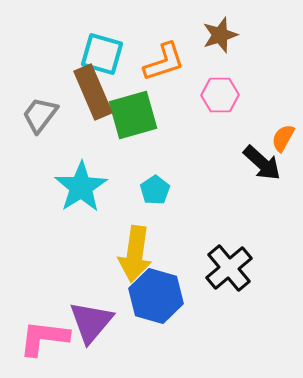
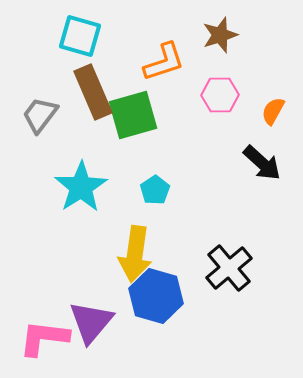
cyan square: moved 22 px left, 18 px up
orange semicircle: moved 10 px left, 27 px up
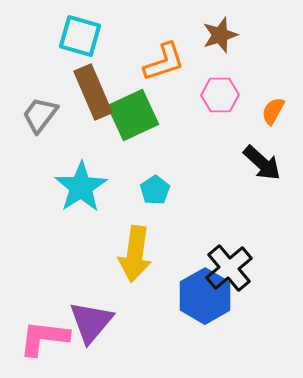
green square: rotated 9 degrees counterclockwise
blue hexagon: moved 49 px right; rotated 14 degrees clockwise
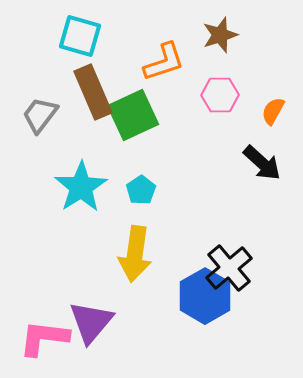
cyan pentagon: moved 14 px left
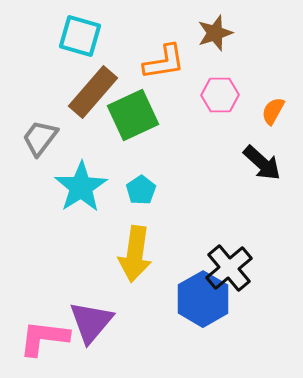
brown star: moved 5 px left, 2 px up
orange L-shape: rotated 9 degrees clockwise
brown rectangle: rotated 64 degrees clockwise
gray trapezoid: moved 23 px down
blue hexagon: moved 2 px left, 3 px down
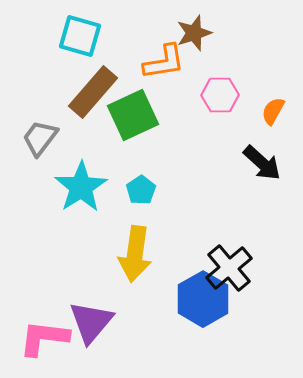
brown star: moved 21 px left
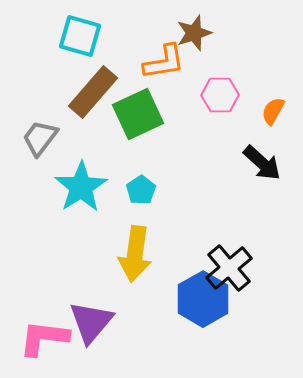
green square: moved 5 px right, 1 px up
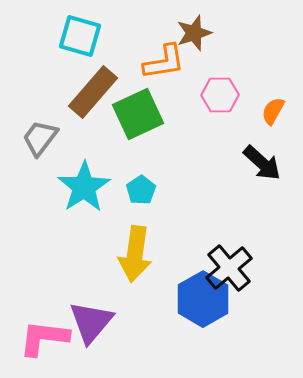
cyan star: moved 3 px right
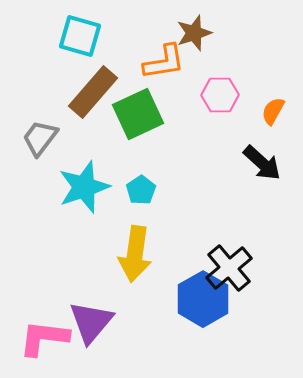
cyan star: rotated 14 degrees clockwise
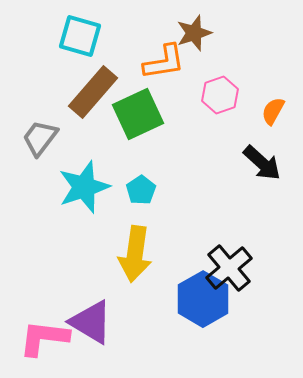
pink hexagon: rotated 18 degrees counterclockwise
purple triangle: rotated 39 degrees counterclockwise
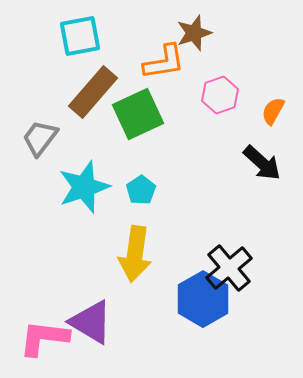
cyan square: rotated 27 degrees counterclockwise
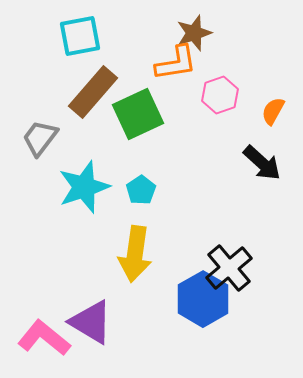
orange L-shape: moved 12 px right, 1 px down
pink L-shape: rotated 32 degrees clockwise
